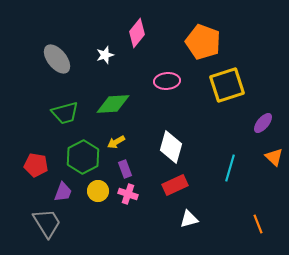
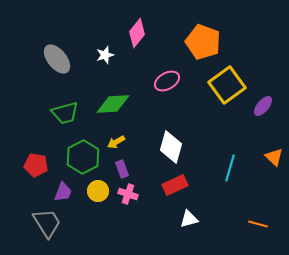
pink ellipse: rotated 25 degrees counterclockwise
yellow square: rotated 18 degrees counterclockwise
purple ellipse: moved 17 px up
purple rectangle: moved 3 px left
orange line: rotated 54 degrees counterclockwise
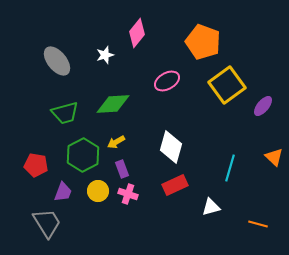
gray ellipse: moved 2 px down
green hexagon: moved 2 px up
white triangle: moved 22 px right, 12 px up
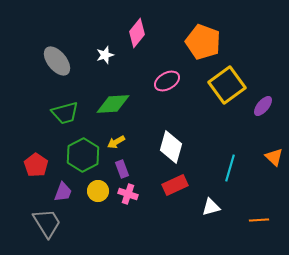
red pentagon: rotated 25 degrees clockwise
orange line: moved 1 px right, 4 px up; rotated 18 degrees counterclockwise
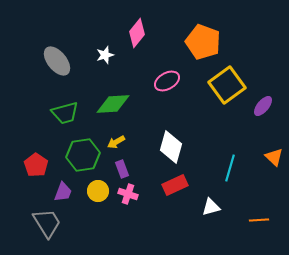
green hexagon: rotated 20 degrees clockwise
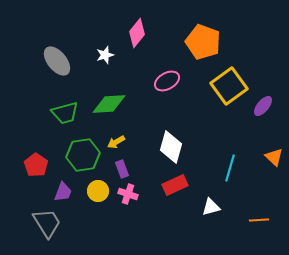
yellow square: moved 2 px right, 1 px down
green diamond: moved 4 px left
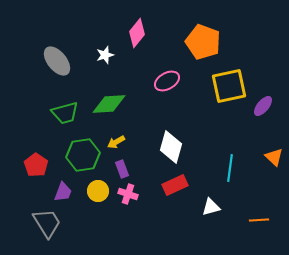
yellow square: rotated 24 degrees clockwise
cyan line: rotated 8 degrees counterclockwise
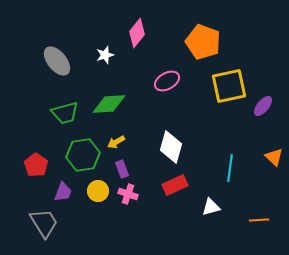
gray trapezoid: moved 3 px left
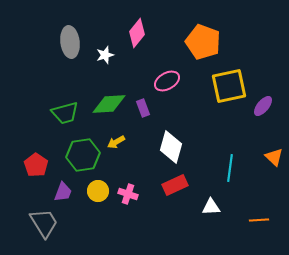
gray ellipse: moved 13 px right, 19 px up; rotated 32 degrees clockwise
purple rectangle: moved 21 px right, 61 px up
white triangle: rotated 12 degrees clockwise
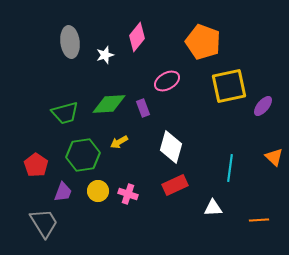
pink diamond: moved 4 px down
yellow arrow: moved 3 px right
white triangle: moved 2 px right, 1 px down
